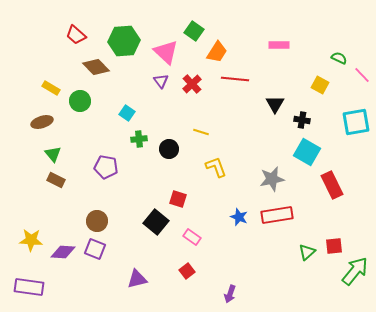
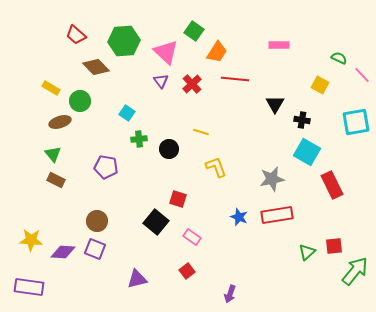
brown ellipse at (42, 122): moved 18 px right
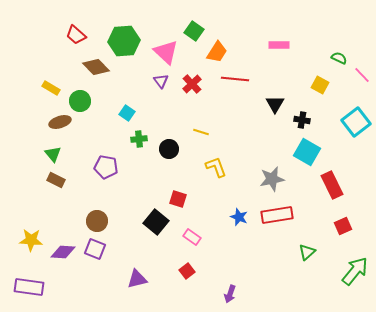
cyan square at (356, 122): rotated 28 degrees counterclockwise
red square at (334, 246): moved 9 px right, 20 px up; rotated 18 degrees counterclockwise
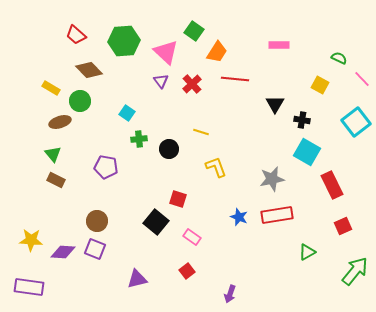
brown diamond at (96, 67): moved 7 px left, 3 px down
pink line at (362, 75): moved 4 px down
green triangle at (307, 252): rotated 12 degrees clockwise
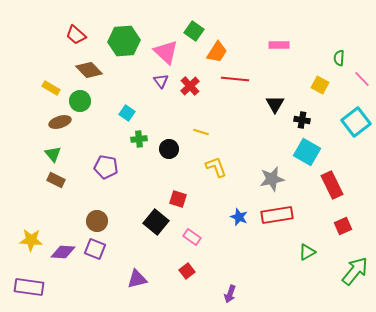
green semicircle at (339, 58): rotated 112 degrees counterclockwise
red cross at (192, 84): moved 2 px left, 2 px down
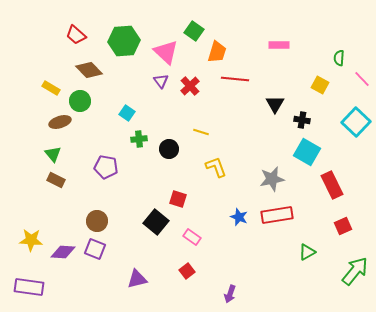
orange trapezoid at (217, 52): rotated 15 degrees counterclockwise
cyan square at (356, 122): rotated 8 degrees counterclockwise
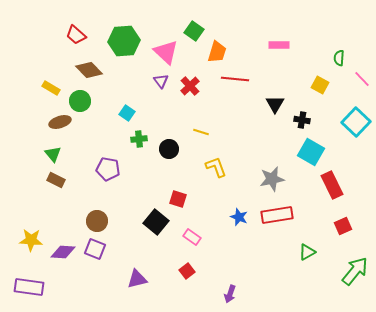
cyan square at (307, 152): moved 4 px right
purple pentagon at (106, 167): moved 2 px right, 2 px down
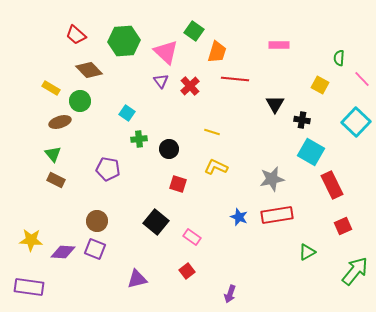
yellow line at (201, 132): moved 11 px right
yellow L-shape at (216, 167): rotated 45 degrees counterclockwise
red square at (178, 199): moved 15 px up
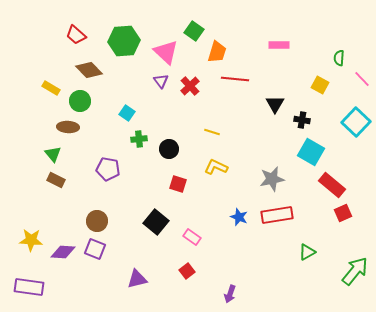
brown ellipse at (60, 122): moved 8 px right, 5 px down; rotated 20 degrees clockwise
red rectangle at (332, 185): rotated 24 degrees counterclockwise
red square at (343, 226): moved 13 px up
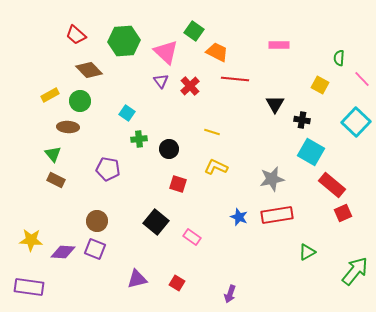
orange trapezoid at (217, 52): rotated 80 degrees counterclockwise
yellow rectangle at (51, 88): moved 1 px left, 7 px down; rotated 60 degrees counterclockwise
red square at (187, 271): moved 10 px left, 12 px down; rotated 21 degrees counterclockwise
